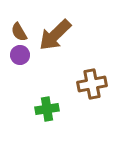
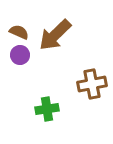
brown semicircle: rotated 144 degrees clockwise
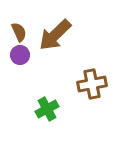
brown semicircle: rotated 42 degrees clockwise
green cross: rotated 20 degrees counterclockwise
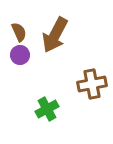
brown arrow: rotated 18 degrees counterclockwise
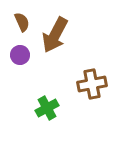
brown semicircle: moved 3 px right, 10 px up
green cross: moved 1 px up
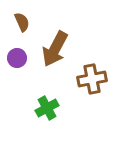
brown arrow: moved 14 px down
purple circle: moved 3 px left, 3 px down
brown cross: moved 5 px up
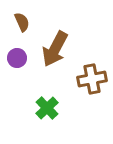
green cross: rotated 15 degrees counterclockwise
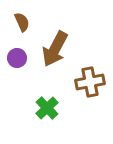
brown cross: moved 2 px left, 3 px down
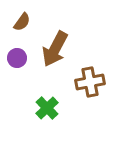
brown semicircle: rotated 60 degrees clockwise
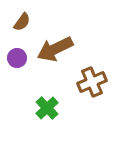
brown arrow: rotated 36 degrees clockwise
brown cross: moved 2 px right; rotated 12 degrees counterclockwise
